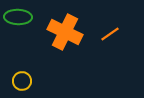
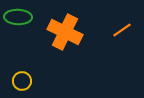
orange line: moved 12 px right, 4 px up
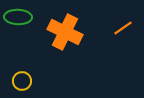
orange line: moved 1 px right, 2 px up
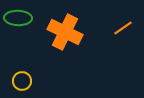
green ellipse: moved 1 px down
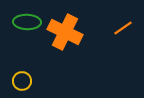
green ellipse: moved 9 px right, 4 px down
